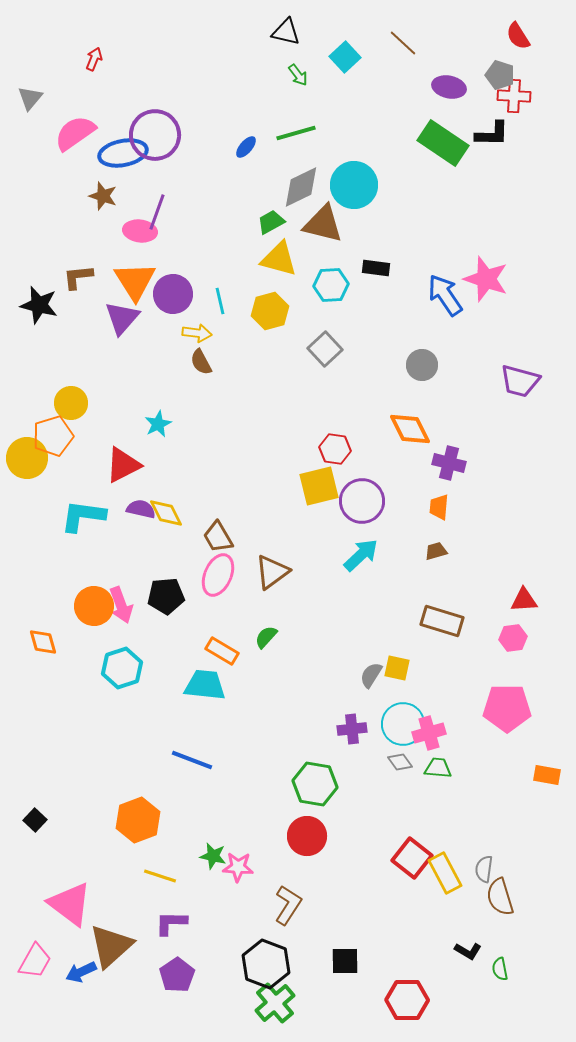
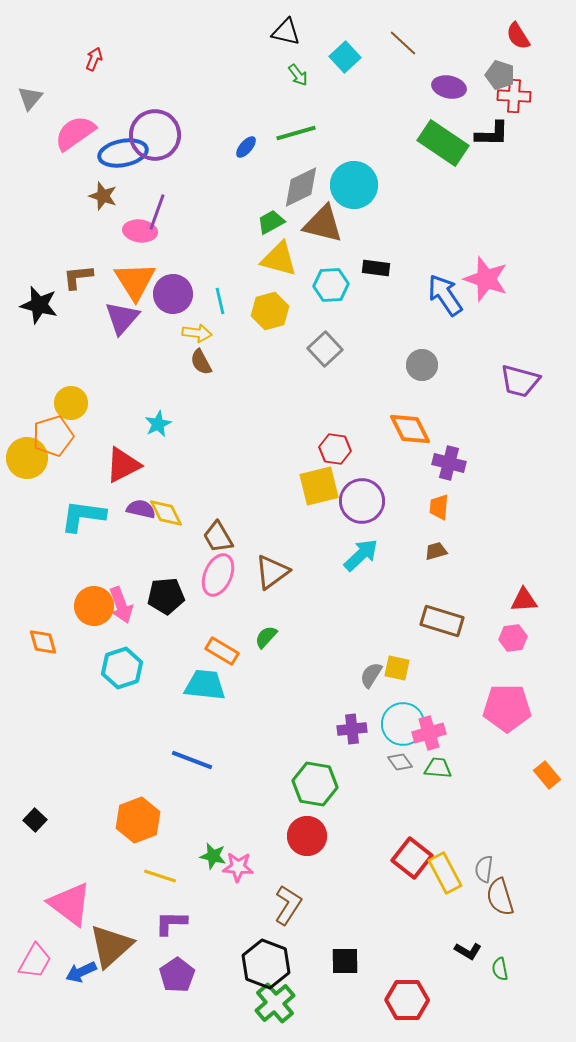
orange rectangle at (547, 775): rotated 40 degrees clockwise
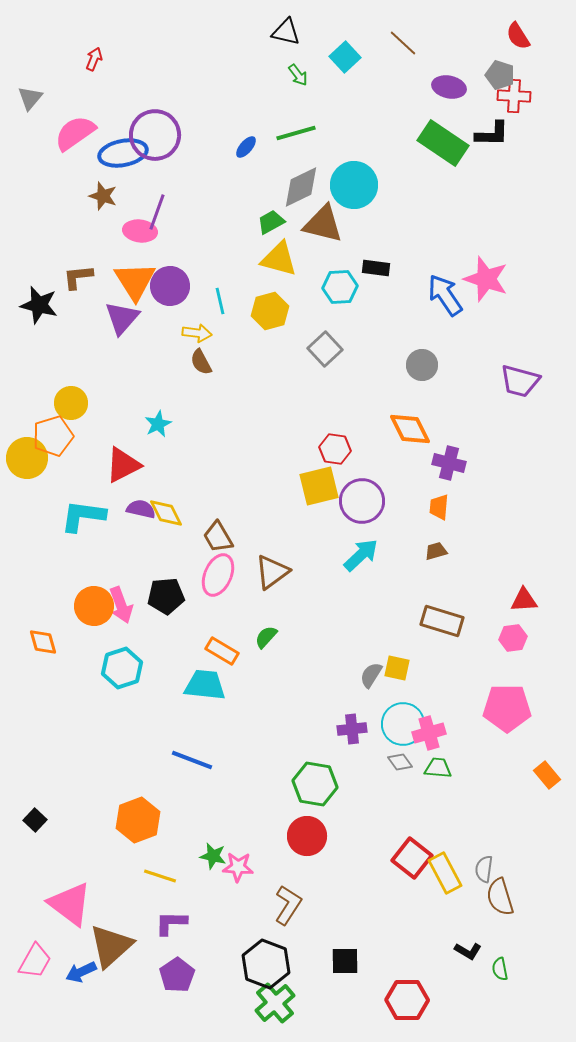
cyan hexagon at (331, 285): moved 9 px right, 2 px down
purple circle at (173, 294): moved 3 px left, 8 px up
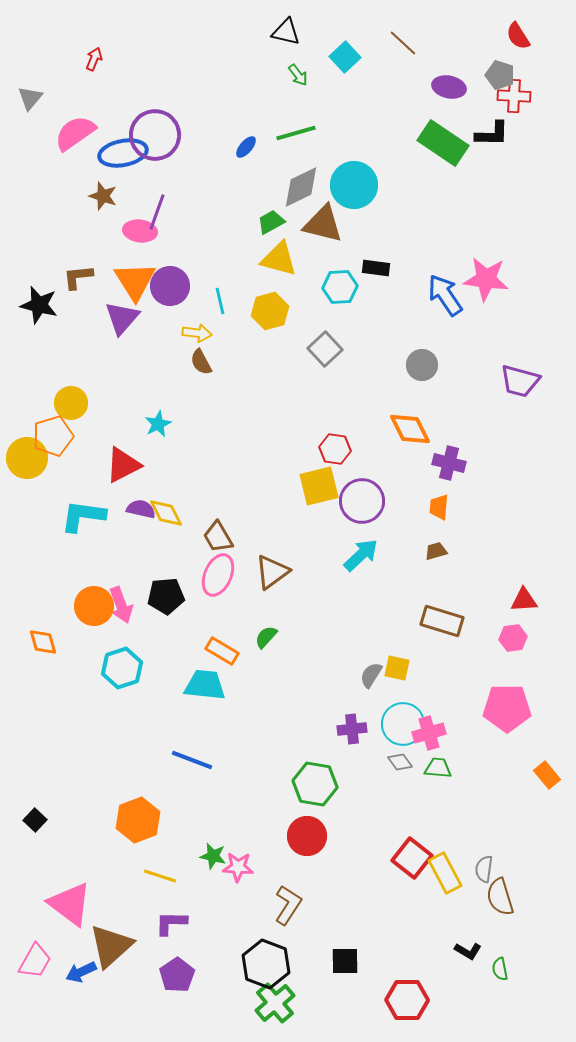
pink star at (486, 279): rotated 12 degrees counterclockwise
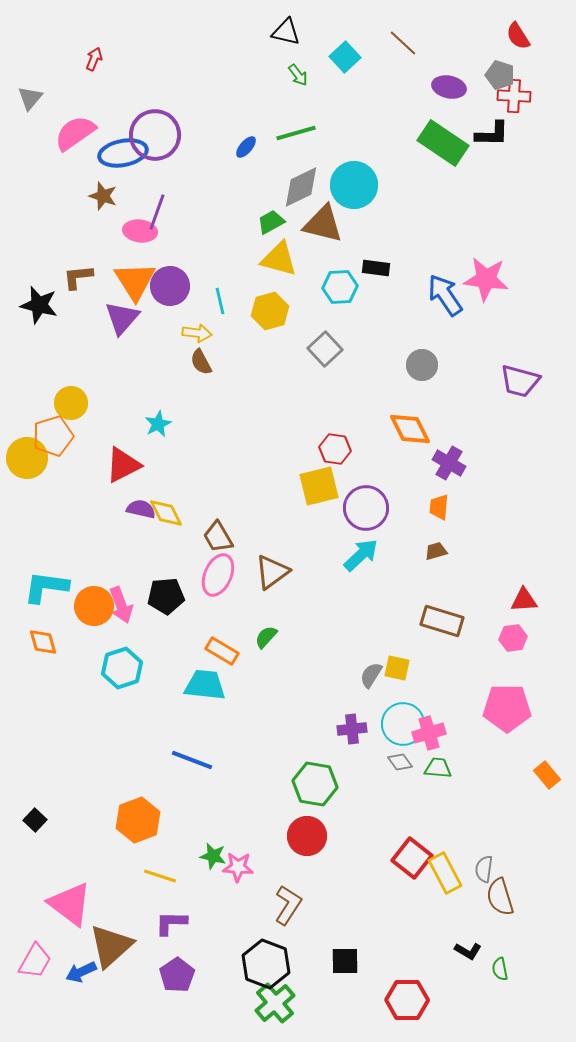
purple cross at (449, 463): rotated 16 degrees clockwise
purple circle at (362, 501): moved 4 px right, 7 px down
cyan L-shape at (83, 516): moved 37 px left, 71 px down
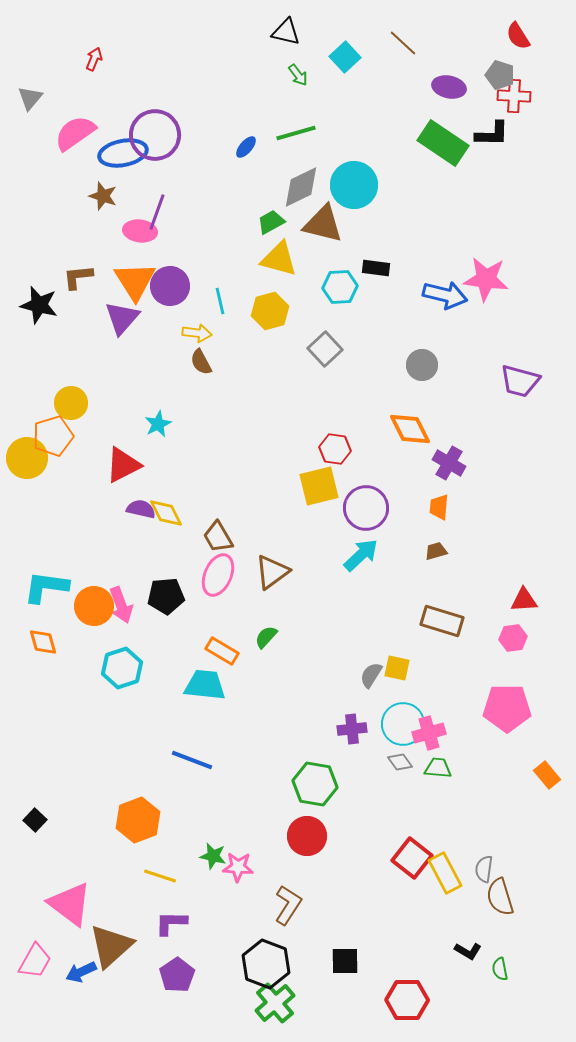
blue arrow at (445, 295): rotated 138 degrees clockwise
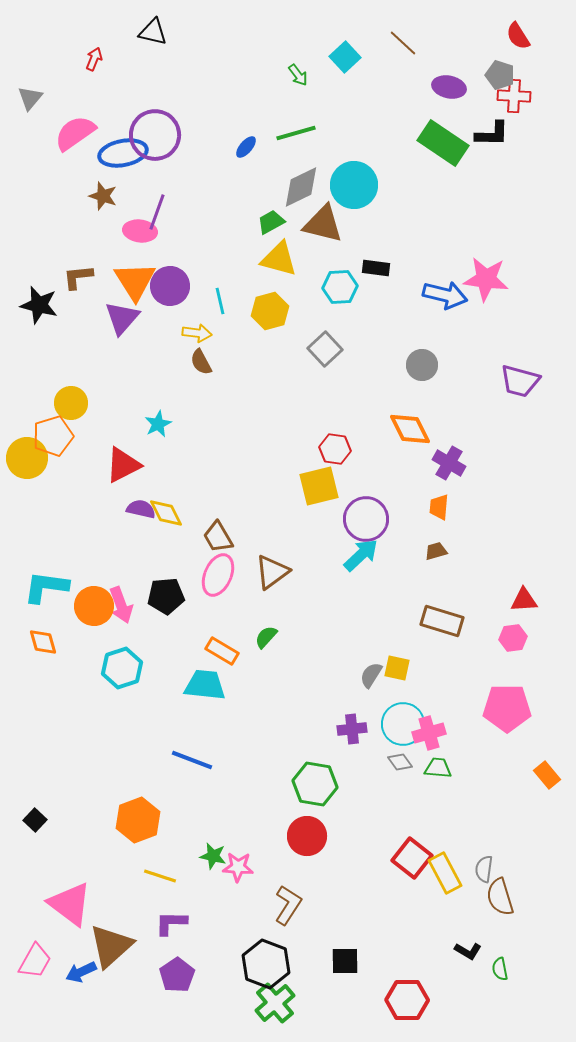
black triangle at (286, 32): moved 133 px left
purple circle at (366, 508): moved 11 px down
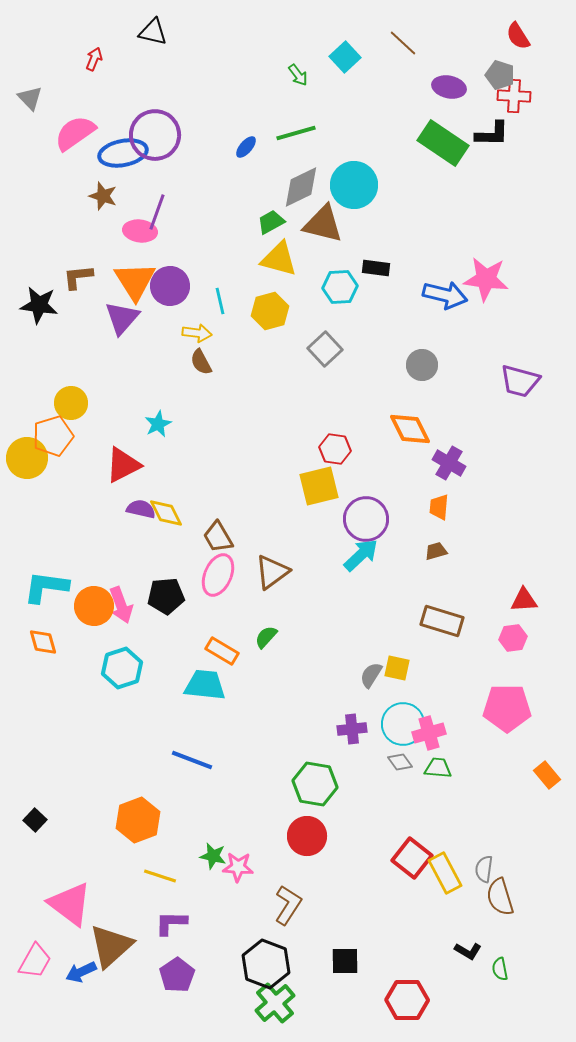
gray triangle at (30, 98): rotated 24 degrees counterclockwise
black star at (39, 305): rotated 6 degrees counterclockwise
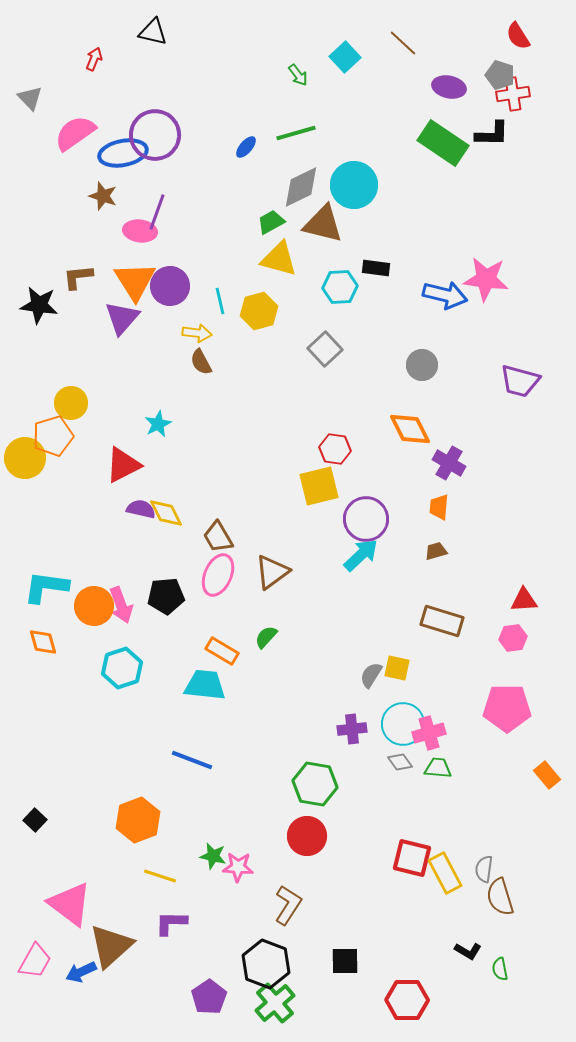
red cross at (514, 96): moved 1 px left, 2 px up; rotated 12 degrees counterclockwise
yellow hexagon at (270, 311): moved 11 px left
yellow circle at (27, 458): moved 2 px left
red square at (412, 858): rotated 24 degrees counterclockwise
purple pentagon at (177, 975): moved 32 px right, 22 px down
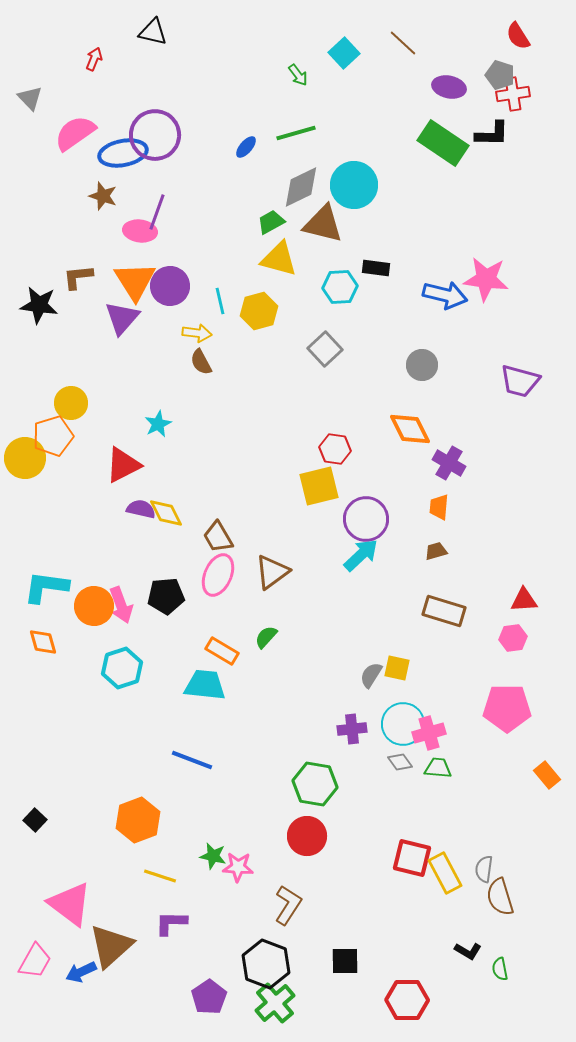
cyan square at (345, 57): moved 1 px left, 4 px up
brown rectangle at (442, 621): moved 2 px right, 10 px up
